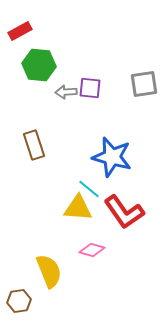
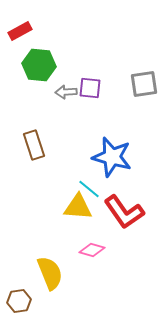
yellow triangle: moved 1 px up
yellow semicircle: moved 1 px right, 2 px down
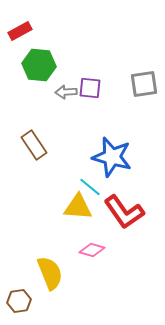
brown rectangle: rotated 16 degrees counterclockwise
cyan line: moved 1 px right, 2 px up
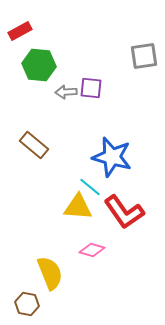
gray square: moved 28 px up
purple square: moved 1 px right
brown rectangle: rotated 16 degrees counterclockwise
brown hexagon: moved 8 px right, 3 px down; rotated 20 degrees clockwise
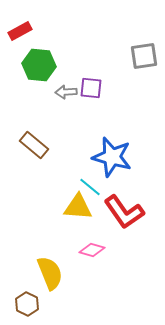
brown hexagon: rotated 15 degrees clockwise
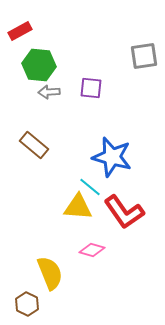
gray arrow: moved 17 px left
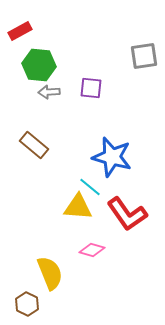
red L-shape: moved 3 px right, 2 px down
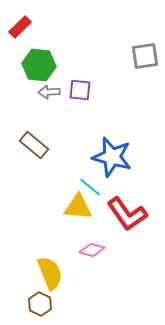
red rectangle: moved 4 px up; rotated 15 degrees counterclockwise
gray square: moved 1 px right
purple square: moved 11 px left, 2 px down
brown hexagon: moved 13 px right
